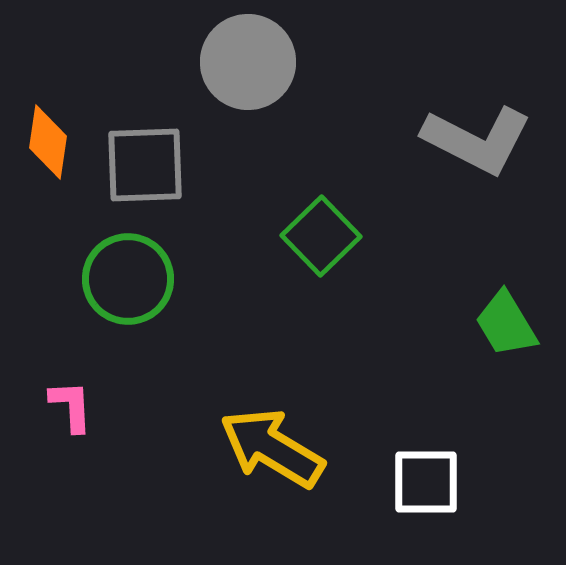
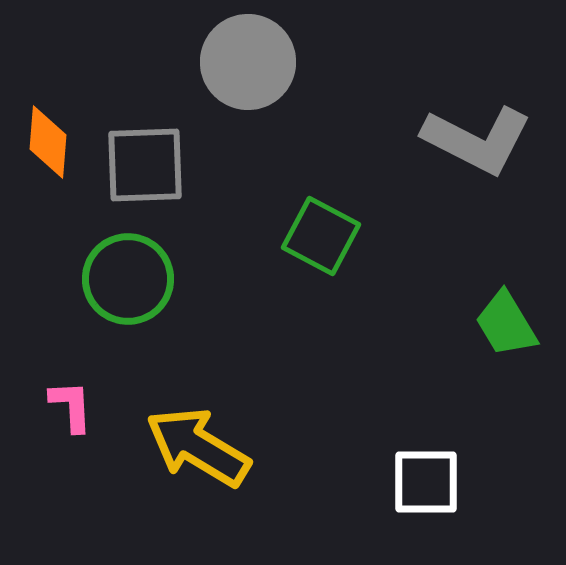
orange diamond: rotated 4 degrees counterclockwise
green square: rotated 18 degrees counterclockwise
yellow arrow: moved 74 px left, 1 px up
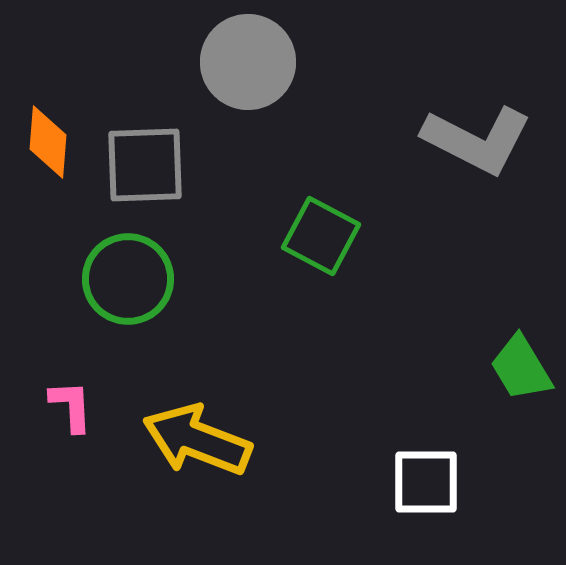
green trapezoid: moved 15 px right, 44 px down
yellow arrow: moved 1 px left, 7 px up; rotated 10 degrees counterclockwise
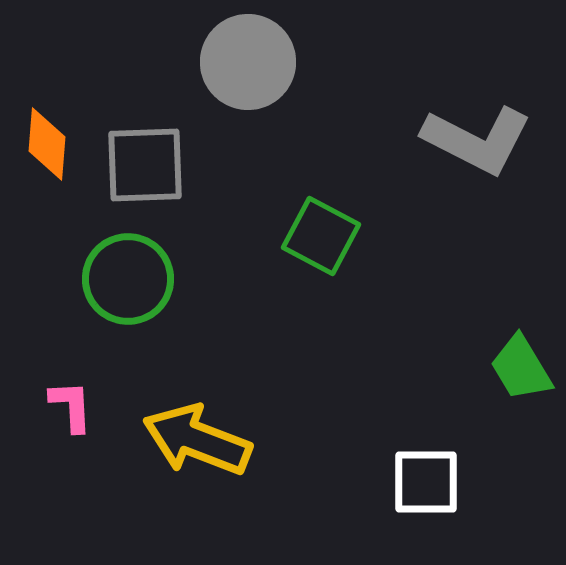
orange diamond: moved 1 px left, 2 px down
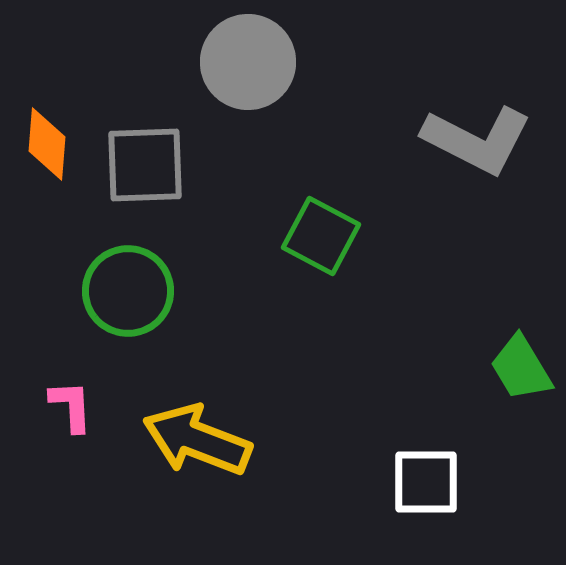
green circle: moved 12 px down
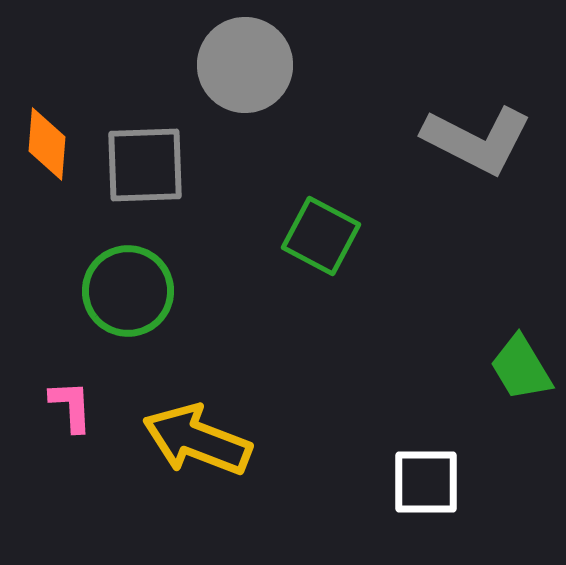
gray circle: moved 3 px left, 3 px down
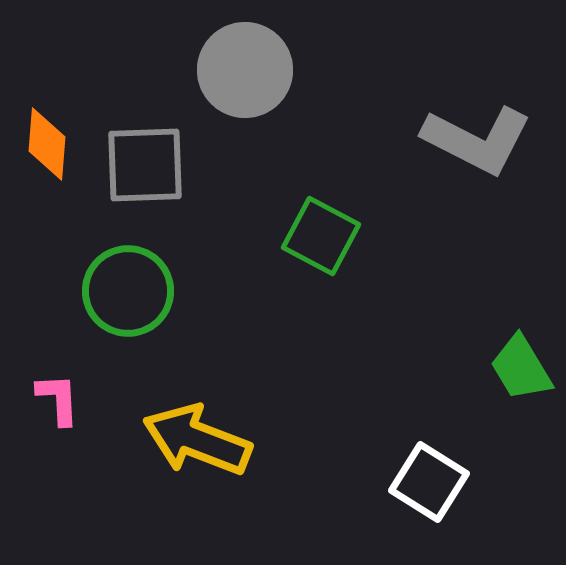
gray circle: moved 5 px down
pink L-shape: moved 13 px left, 7 px up
white square: moved 3 px right; rotated 32 degrees clockwise
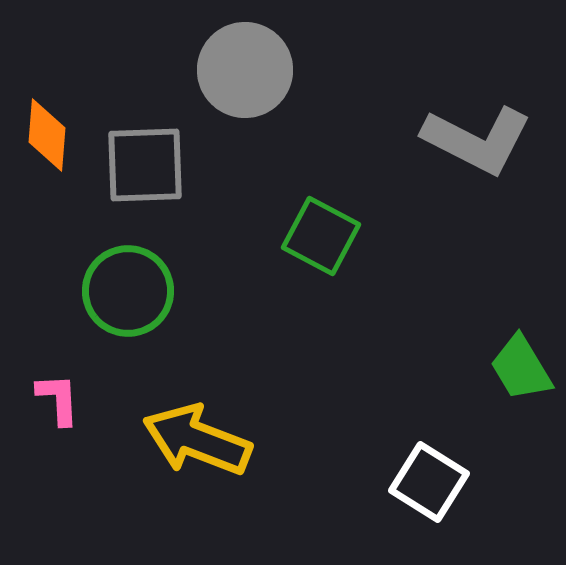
orange diamond: moved 9 px up
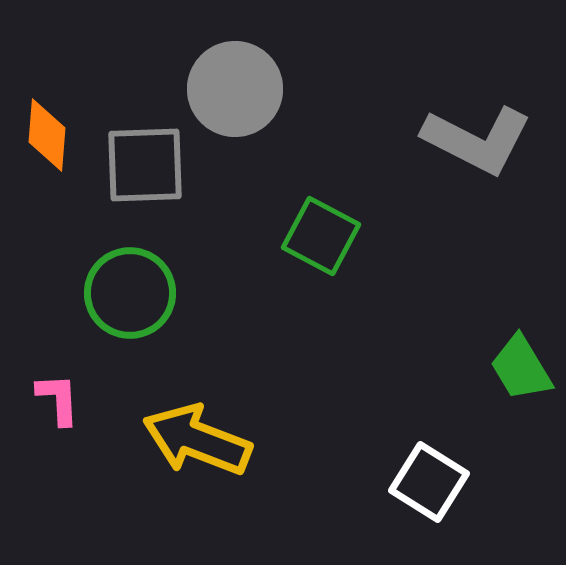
gray circle: moved 10 px left, 19 px down
green circle: moved 2 px right, 2 px down
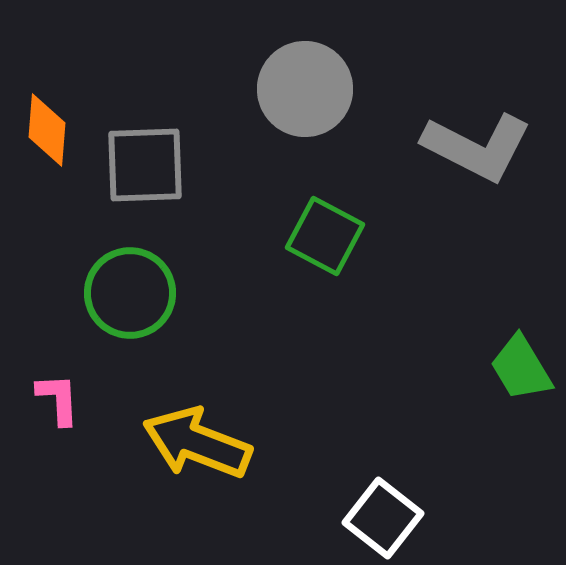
gray circle: moved 70 px right
orange diamond: moved 5 px up
gray L-shape: moved 7 px down
green square: moved 4 px right
yellow arrow: moved 3 px down
white square: moved 46 px left, 36 px down; rotated 6 degrees clockwise
